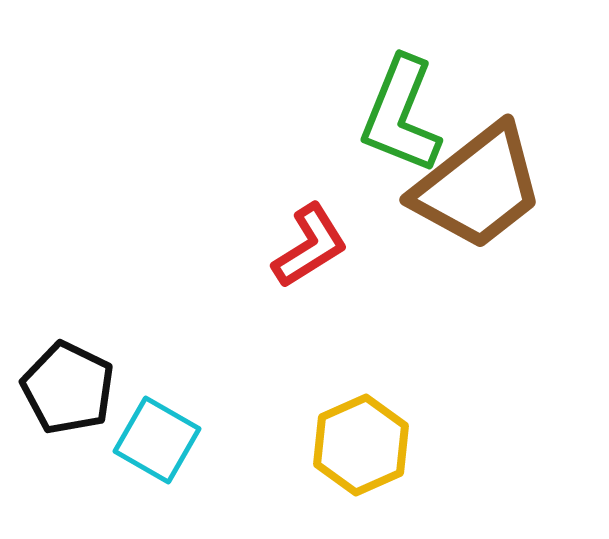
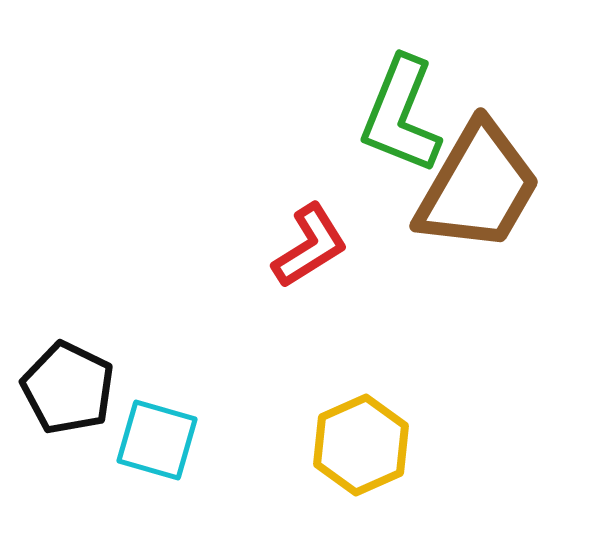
brown trapezoid: rotated 22 degrees counterclockwise
cyan square: rotated 14 degrees counterclockwise
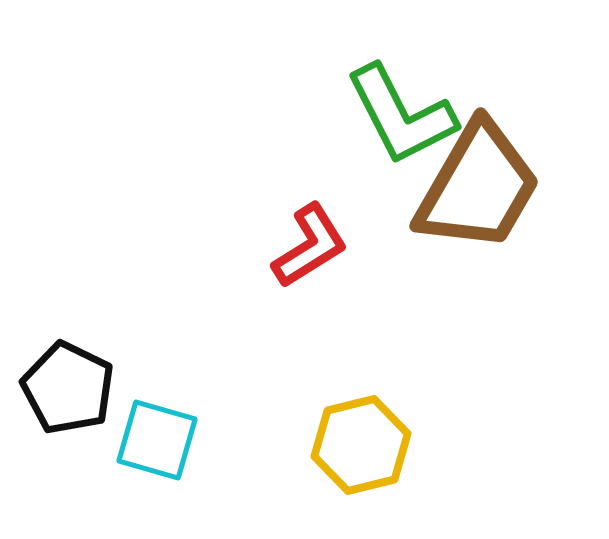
green L-shape: rotated 49 degrees counterclockwise
yellow hexagon: rotated 10 degrees clockwise
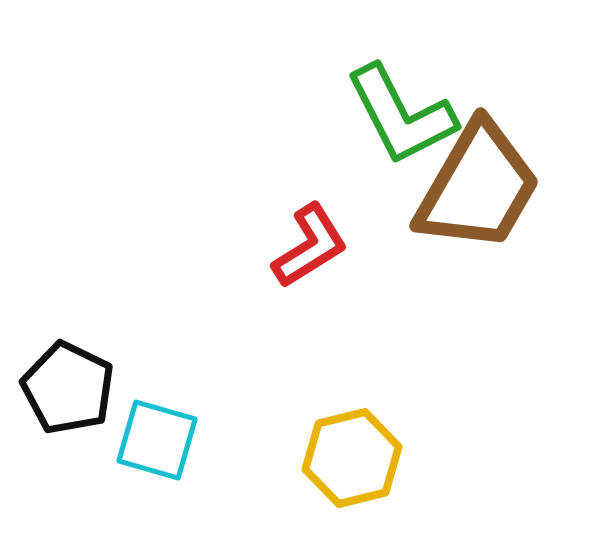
yellow hexagon: moved 9 px left, 13 px down
